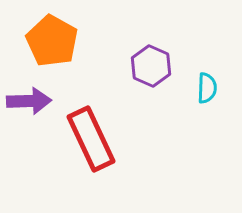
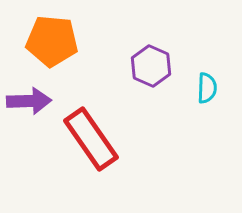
orange pentagon: rotated 24 degrees counterclockwise
red rectangle: rotated 10 degrees counterclockwise
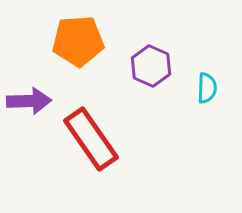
orange pentagon: moved 26 px right; rotated 9 degrees counterclockwise
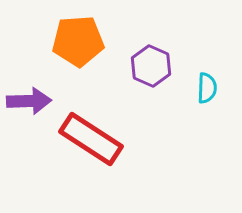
red rectangle: rotated 22 degrees counterclockwise
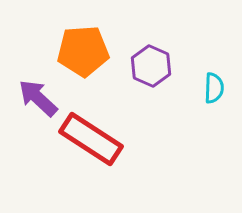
orange pentagon: moved 5 px right, 10 px down
cyan semicircle: moved 7 px right
purple arrow: moved 9 px right, 3 px up; rotated 135 degrees counterclockwise
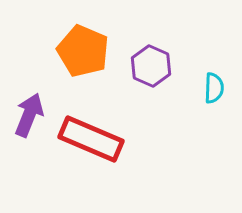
orange pentagon: rotated 27 degrees clockwise
purple arrow: moved 9 px left, 17 px down; rotated 69 degrees clockwise
red rectangle: rotated 10 degrees counterclockwise
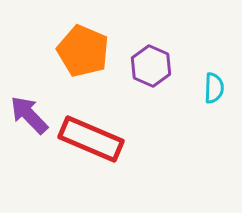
purple arrow: rotated 66 degrees counterclockwise
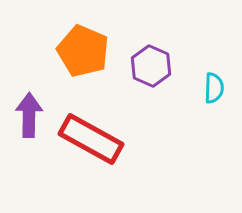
purple arrow: rotated 45 degrees clockwise
red rectangle: rotated 6 degrees clockwise
